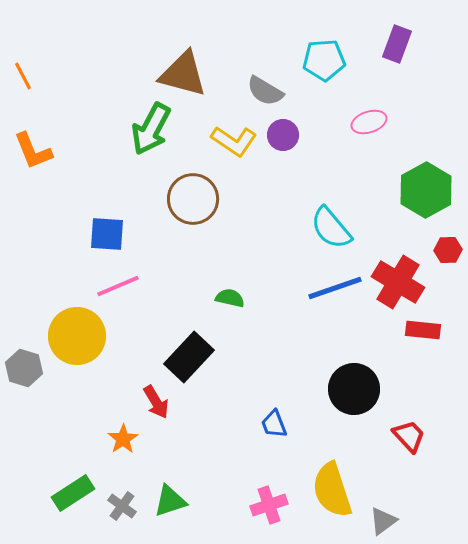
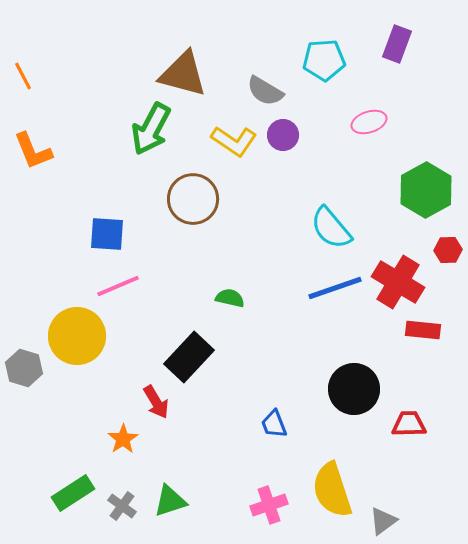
red trapezoid: moved 12 px up; rotated 48 degrees counterclockwise
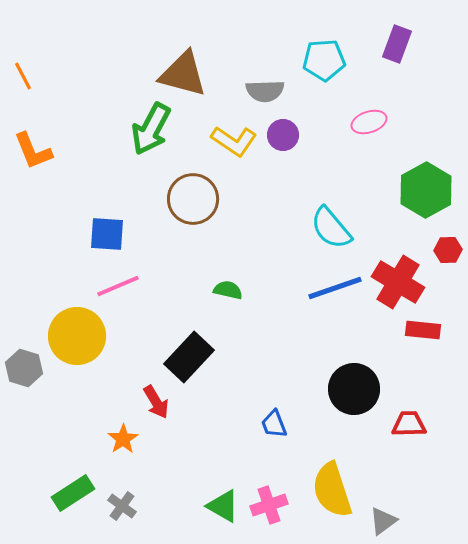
gray semicircle: rotated 33 degrees counterclockwise
green semicircle: moved 2 px left, 8 px up
green triangle: moved 53 px right, 5 px down; rotated 48 degrees clockwise
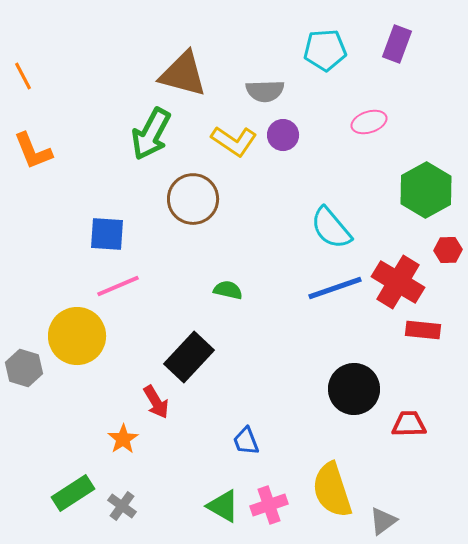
cyan pentagon: moved 1 px right, 10 px up
green arrow: moved 5 px down
blue trapezoid: moved 28 px left, 17 px down
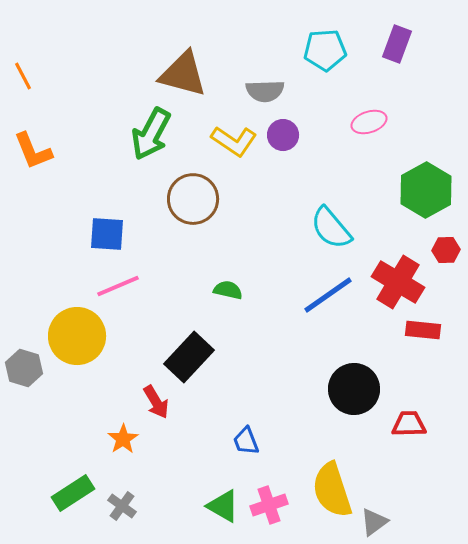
red hexagon: moved 2 px left
blue line: moved 7 px left, 7 px down; rotated 16 degrees counterclockwise
gray triangle: moved 9 px left, 1 px down
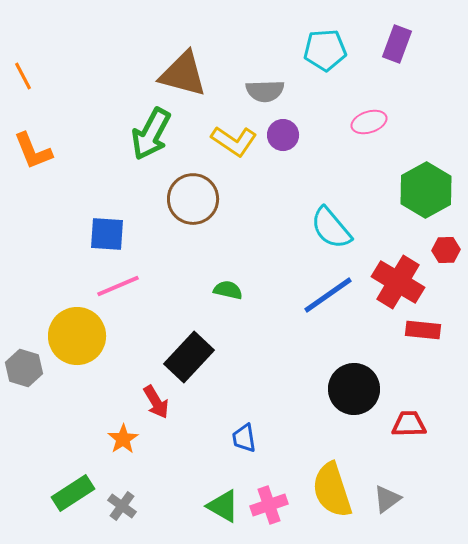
blue trapezoid: moved 2 px left, 3 px up; rotated 12 degrees clockwise
gray triangle: moved 13 px right, 23 px up
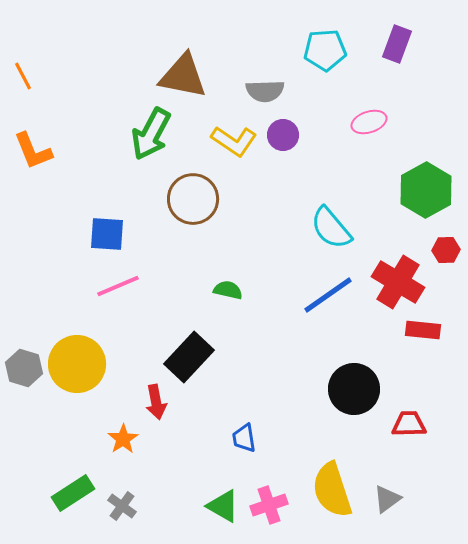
brown triangle: moved 2 px down; rotated 4 degrees counterclockwise
yellow circle: moved 28 px down
red arrow: rotated 20 degrees clockwise
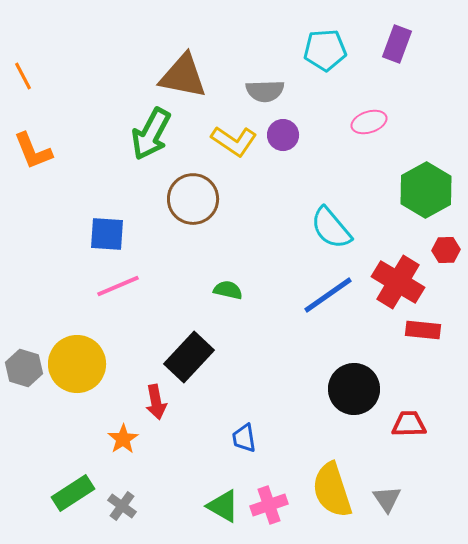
gray triangle: rotated 28 degrees counterclockwise
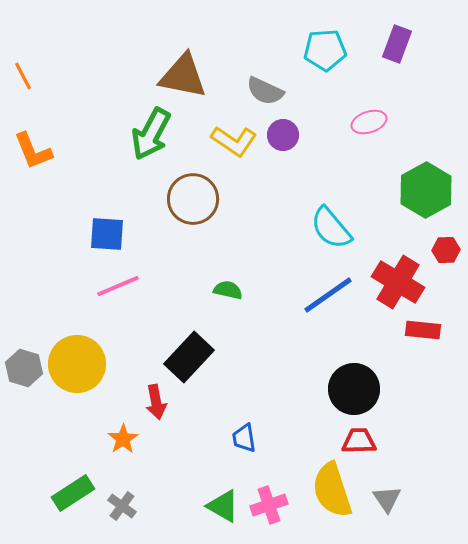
gray semicircle: rotated 27 degrees clockwise
red trapezoid: moved 50 px left, 17 px down
